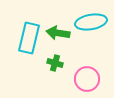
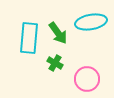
green arrow: rotated 135 degrees counterclockwise
cyan rectangle: rotated 8 degrees counterclockwise
green cross: rotated 14 degrees clockwise
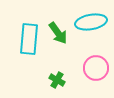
cyan rectangle: moved 1 px down
green cross: moved 2 px right, 17 px down
pink circle: moved 9 px right, 11 px up
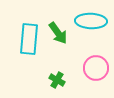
cyan ellipse: moved 1 px up; rotated 12 degrees clockwise
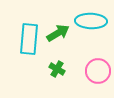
green arrow: rotated 85 degrees counterclockwise
pink circle: moved 2 px right, 3 px down
green cross: moved 11 px up
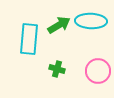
green arrow: moved 1 px right, 8 px up
green cross: rotated 14 degrees counterclockwise
